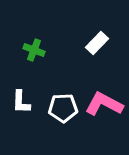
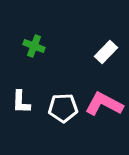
white rectangle: moved 9 px right, 9 px down
green cross: moved 4 px up
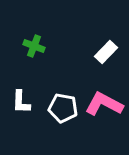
white pentagon: rotated 12 degrees clockwise
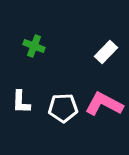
white pentagon: rotated 12 degrees counterclockwise
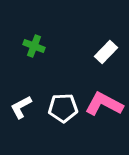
white L-shape: moved 5 px down; rotated 60 degrees clockwise
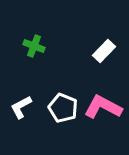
white rectangle: moved 2 px left, 1 px up
pink L-shape: moved 1 px left, 3 px down
white pentagon: rotated 24 degrees clockwise
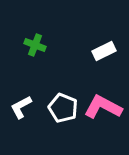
green cross: moved 1 px right, 1 px up
white rectangle: rotated 20 degrees clockwise
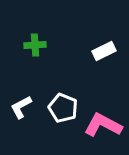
green cross: rotated 25 degrees counterclockwise
pink L-shape: moved 18 px down
